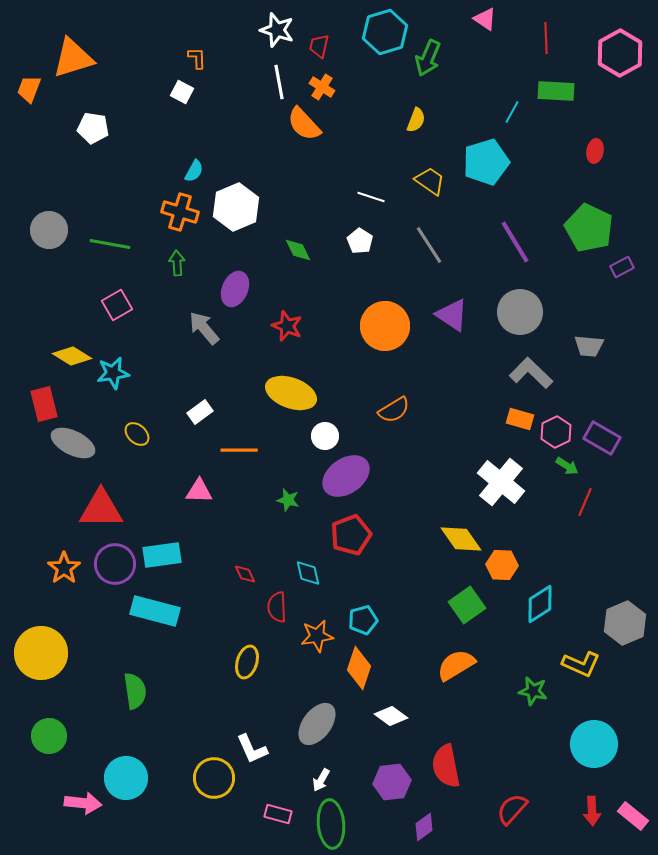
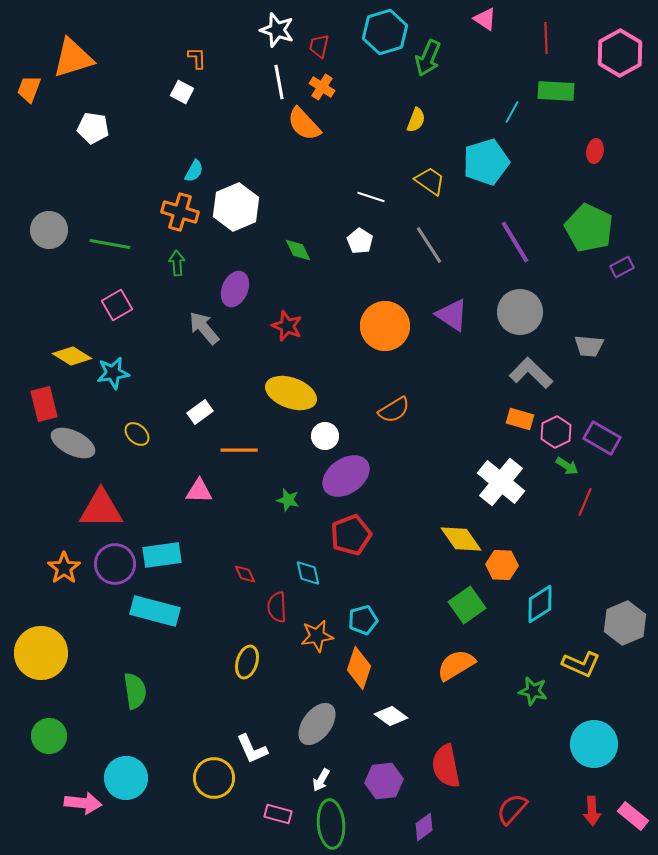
purple hexagon at (392, 782): moved 8 px left, 1 px up
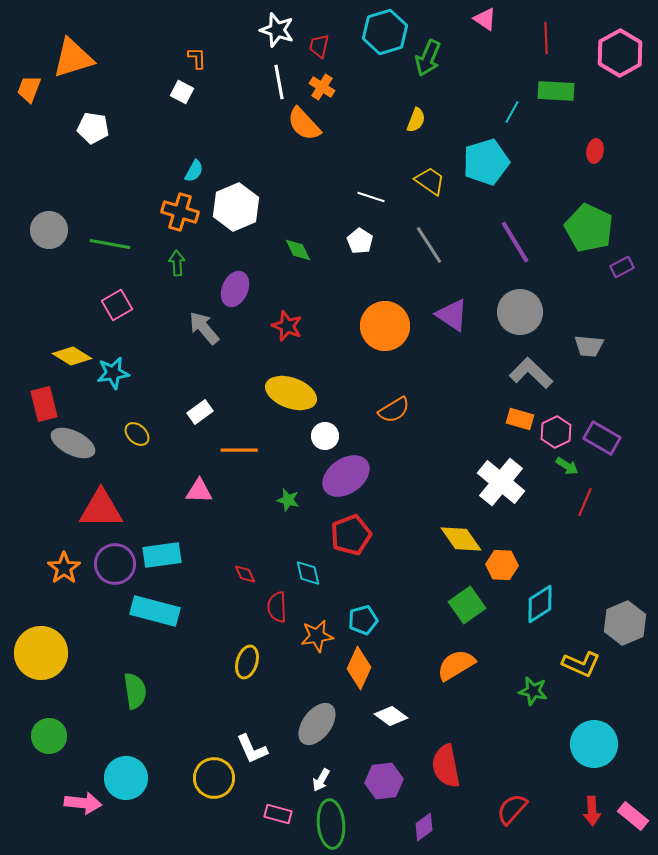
orange diamond at (359, 668): rotated 6 degrees clockwise
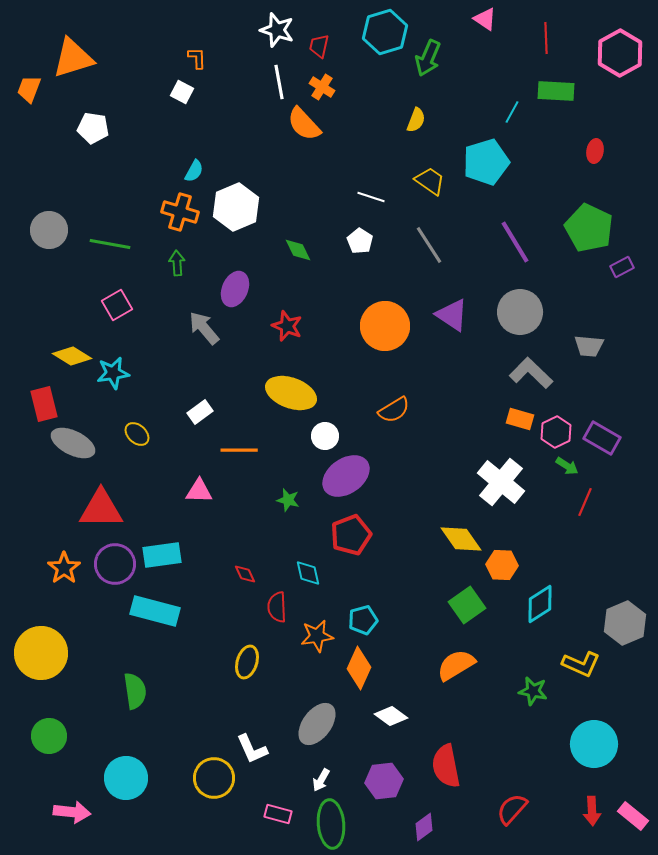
pink arrow at (83, 803): moved 11 px left, 9 px down
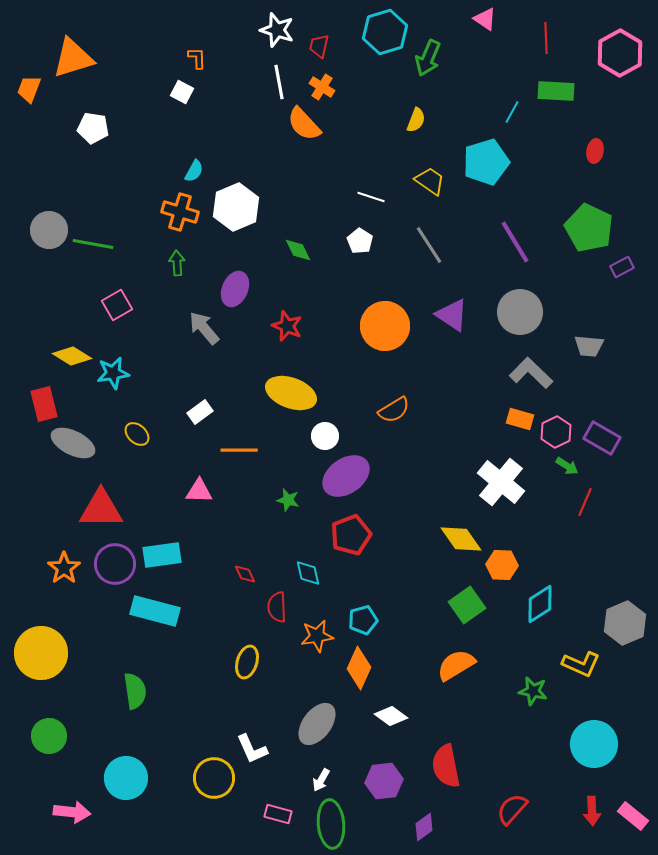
green line at (110, 244): moved 17 px left
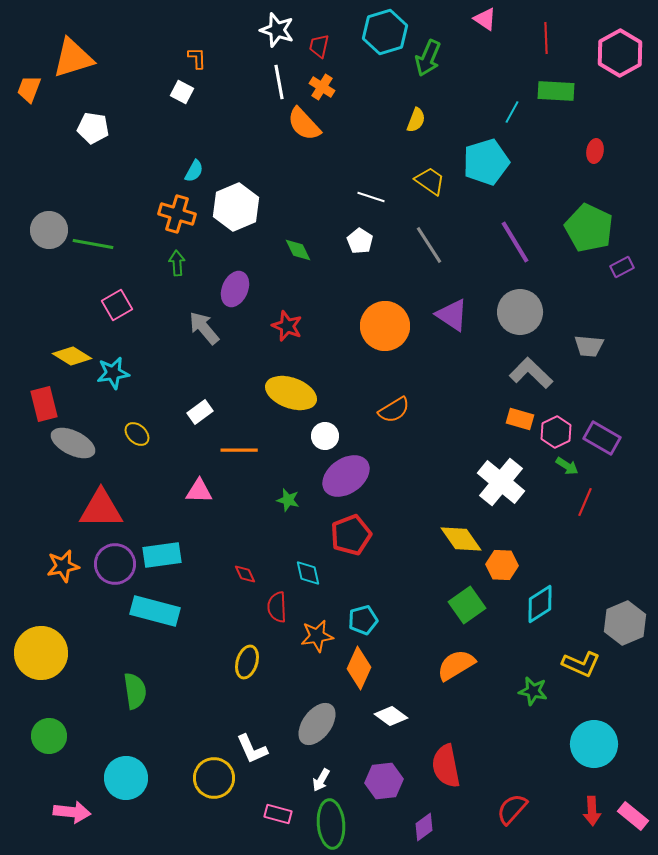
orange cross at (180, 212): moved 3 px left, 2 px down
orange star at (64, 568): moved 1 px left, 2 px up; rotated 24 degrees clockwise
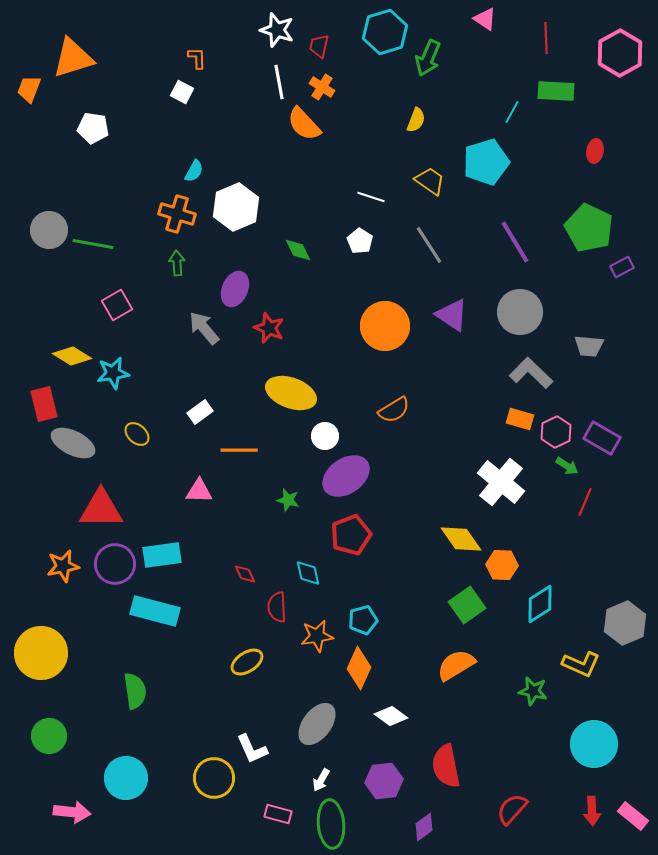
red star at (287, 326): moved 18 px left, 2 px down
yellow ellipse at (247, 662): rotated 40 degrees clockwise
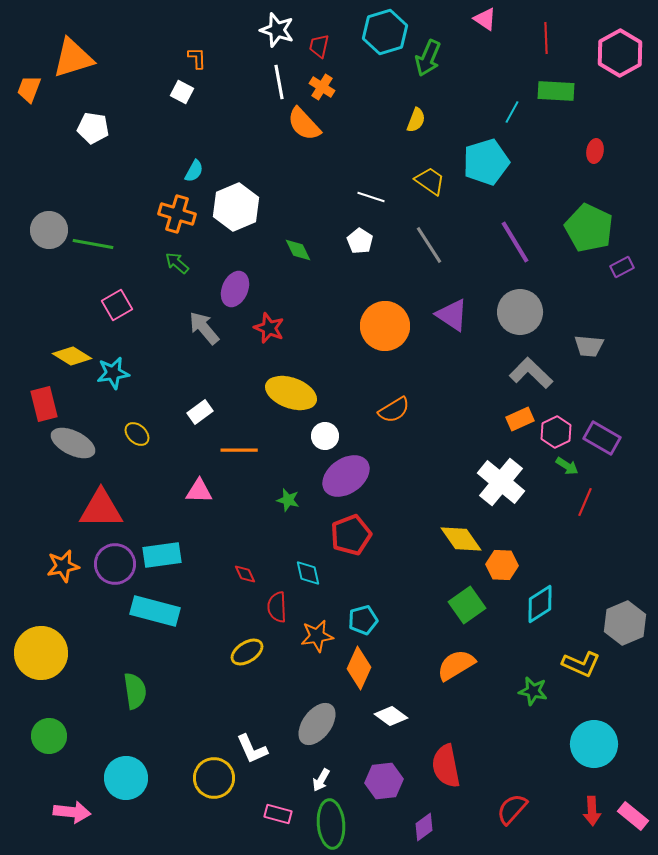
green arrow at (177, 263): rotated 45 degrees counterclockwise
orange rectangle at (520, 419): rotated 40 degrees counterclockwise
yellow ellipse at (247, 662): moved 10 px up
